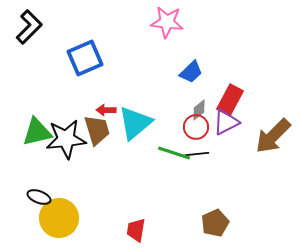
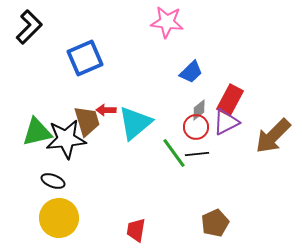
brown trapezoid: moved 10 px left, 9 px up
green line: rotated 36 degrees clockwise
black ellipse: moved 14 px right, 16 px up
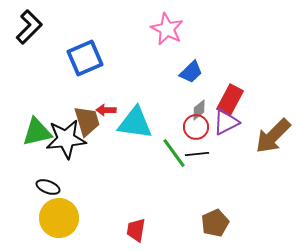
pink star: moved 7 px down; rotated 20 degrees clockwise
cyan triangle: rotated 48 degrees clockwise
black ellipse: moved 5 px left, 6 px down
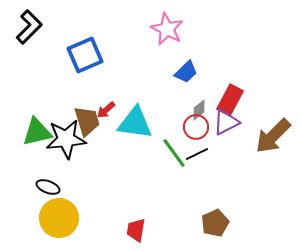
blue square: moved 3 px up
blue trapezoid: moved 5 px left
red arrow: rotated 42 degrees counterclockwise
black line: rotated 20 degrees counterclockwise
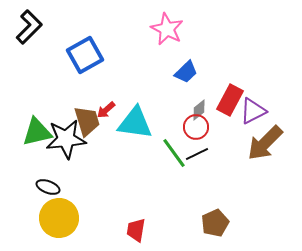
blue square: rotated 6 degrees counterclockwise
purple triangle: moved 27 px right, 11 px up
brown arrow: moved 8 px left, 7 px down
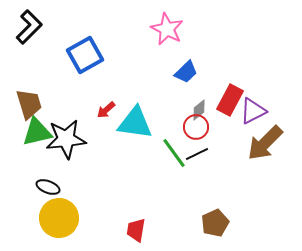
brown trapezoid: moved 58 px left, 17 px up
